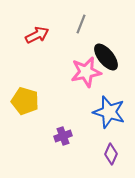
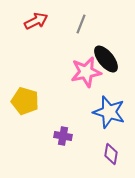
red arrow: moved 1 px left, 14 px up
black ellipse: moved 2 px down
purple cross: rotated 30 degrees clockwise
purple diamond: rotated 15 degrees counterclockwise
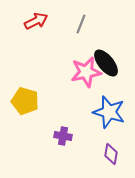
black ellipse: moved 4 px down
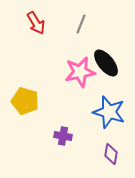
red arrow: moved 2 px down; rotated 85 degrees clockwise
pink star: moved 6 px left
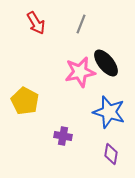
yellow pentagon: rotated 12 degrees clockwise
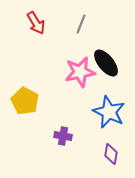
blue star: rotated 8 degrees clockwise
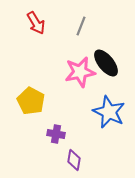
gray line: moved 2 px down
yellow pentagon: moved 6 px right
purple cross: moved 7 px left, 2 px up
purple diamond: moved 37 px left, 6 px down
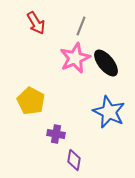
pink star: moved 5 px left, 14 px up; rotated 12 degrees counterclockwise
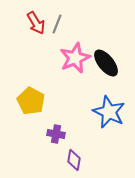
gray line: moved 24 px left, 2 px up
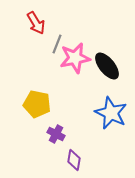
gray line: moved 20 px down
pink star: rotated 12 degrees clockwise
black ellipse: moved 1 px right, 3 px down
yellow pentagon: moved 6 px right, 3 px down; rotated 16 degrees counterclockwise
blue star: moved 2 px right, 1 px down
purple cross: rotated 18 degrees clockwise
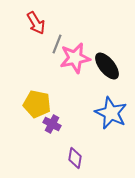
purple cross: moved 4 px left, 10 px up
purple diamond: moved 1 px right, 2 px up
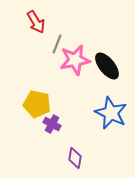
red arrow: moved 1 px up
pink star: moved 2 px down
